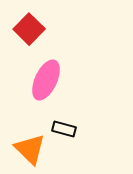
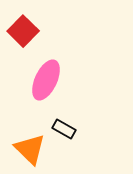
red square: moved 6 px left, 2 px down
black rectangle: rotated 15 degrees clockwise
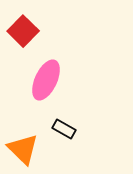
orange triangle: moved 7 px left
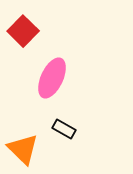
pink ellipse: moved 6 px right, 2 px up
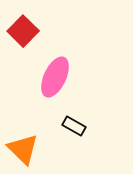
pink ellipse: moved 3 px right, 1 px up
black rectangle: moved 10 px right, 3 px up
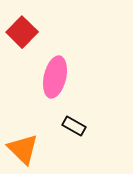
red square: moved 1 px left, 1 px down
pink ellipse: rotated 12 degrees counterclockwise
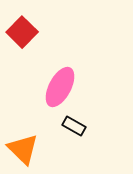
pink ellipse: moved 5 px right, 10 px down; rotated 15 degrees clockwise
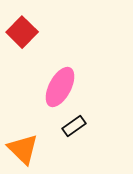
black rectangle: rotated 65 degrees counterclockwise
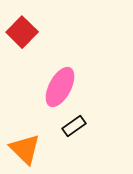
orange triangle: moved 2 px right
